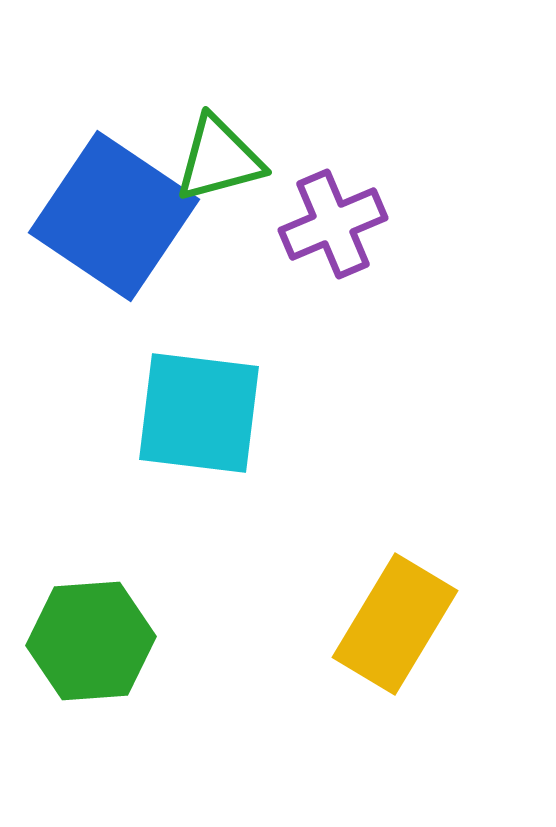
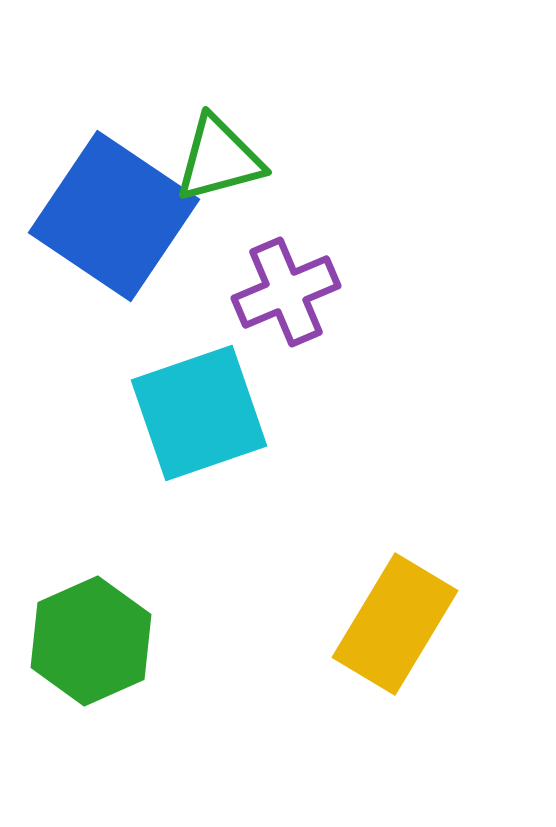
purple cross: moved 47 px left, 68 px down
cyan square: rotated 26 degrees counterclockwise
green hexagon: rotated 20 degrees counterclockwise
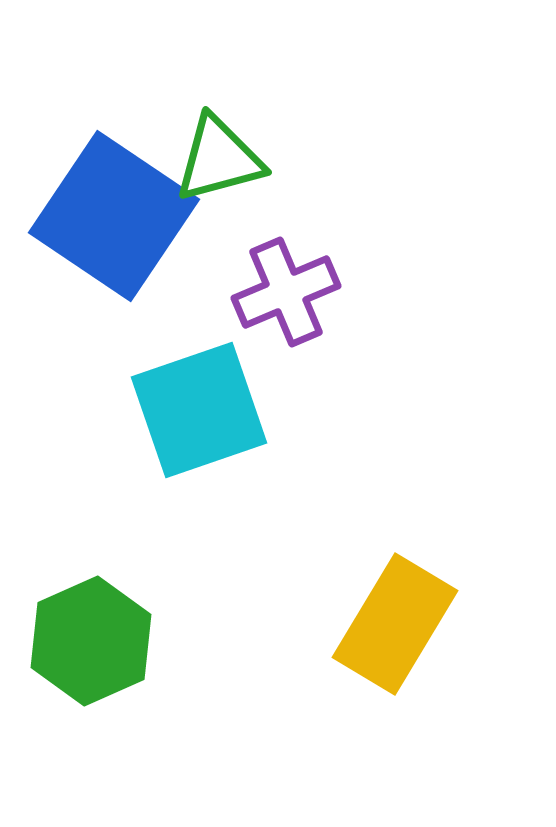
cyan square: moved 3 px up
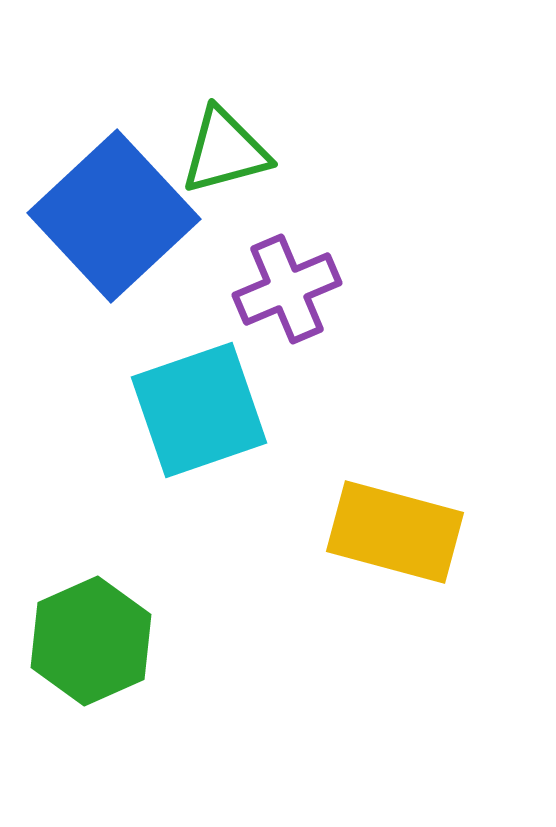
green triangle: moved 6 px right, 8 px up
blue square: rotated 13 degrees clockwise
purple cross: moved 1 px right, 3 px up
yellow rectangle: moved 92 px up; rotated 74 degrees clockwise
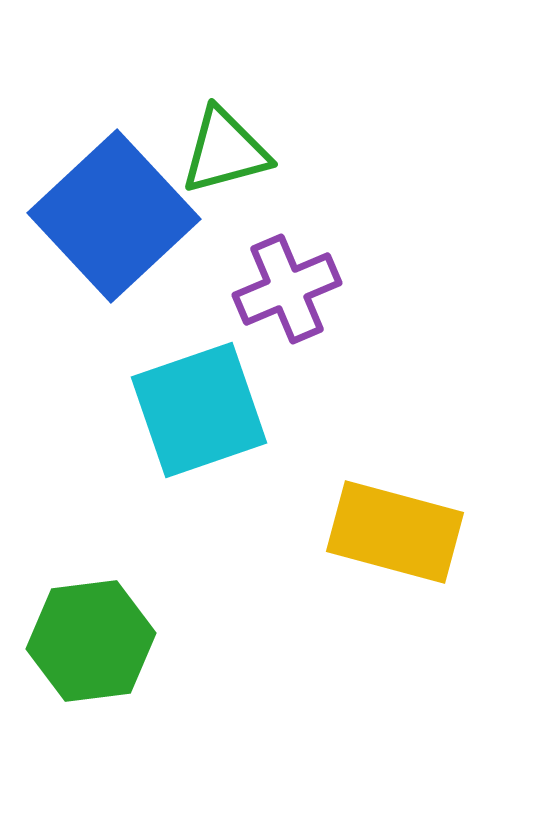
green hexagon: rotated 17 degrees clockwise
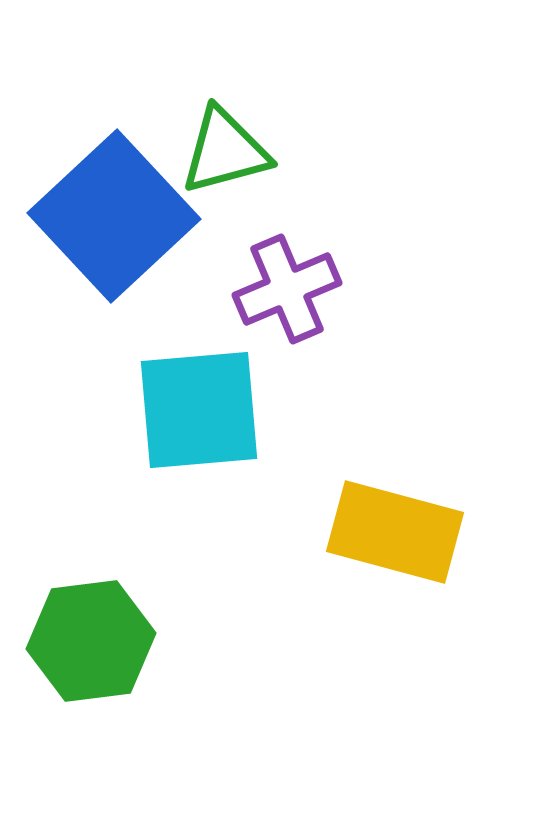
cyan square: rotated 14 degrees clockwise
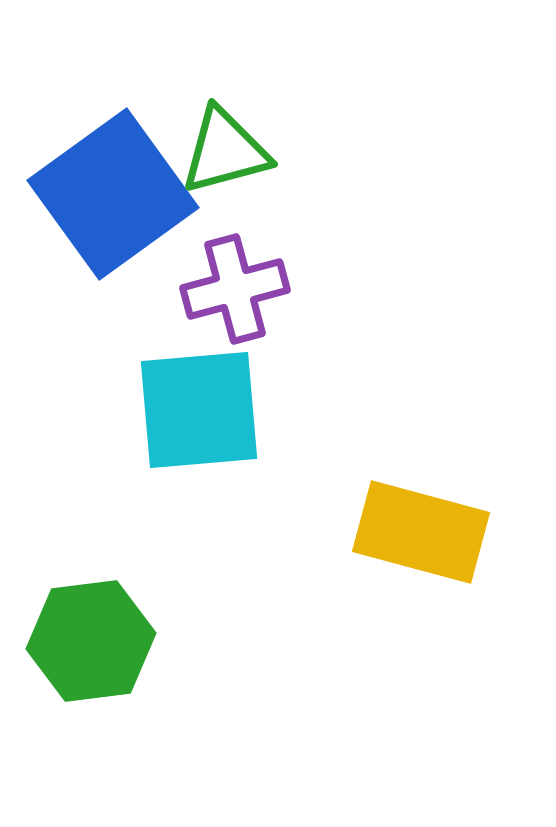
blue square: moved 1 px left, 22 px up; rotated 7 degrees clockwise
purple cross: moved 52 px left; rotated 8 degrees clockwise
yellow rectangle: moved 26 px right
